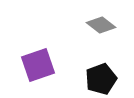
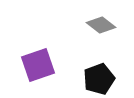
black pentagon: moved 2 px left
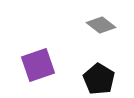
black pentagon: rotated 20 degrees counterclockwise
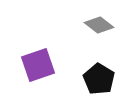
gray diamond: moved 2 px left
